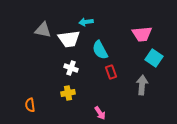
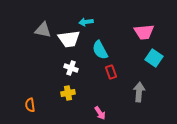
pink trapezoid: moved 2 px right, 2 px up
gray arrow: moved 3 px left, 7 px down
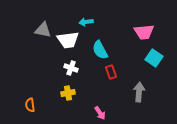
white trapezoid: moved 1 px left, 1 px down
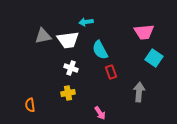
gray triangle: moved 6 px down; rotated 24 degrees counterclockwise
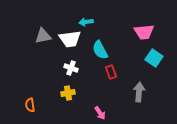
white trapezoid: moved 2 px right, 1 px up
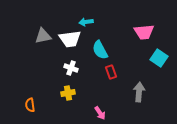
cyan square: moved 5 px right
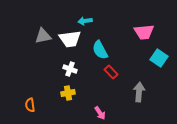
cyan arrow: moved 1 px left, 1 px up
white cross: moved 1 px left, 1 px down
red rectangle: rotated 24 degrees counterclockwise
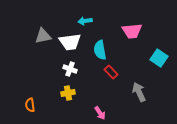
pink trapezoid: moved 12 px left, 1 px up
white trapezoid: moved 3 px down
cyan semicircle: rotated 18 degrees clockwise
gray arrow: rotated 30 degrees counterclockwise
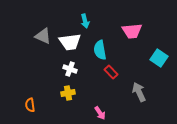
cyan arrow: rotated 96 degrees counterclockwise
gray triangle: rotated 36 degrees clockwise
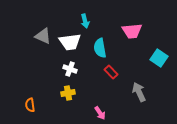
cyan semicircle: moved 2 px up
